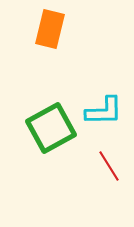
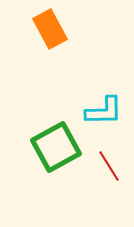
orange rectangle: rotated 42 degrees counterclockwise
green square: moved 5 px right, 19 px down
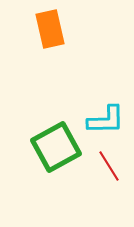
orange rectangle: rotated 15 degrees clockwise
cyan L-shape: moved 2 px right, 9 px down
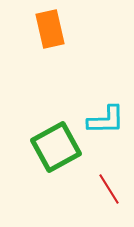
red line: moved 23 px down
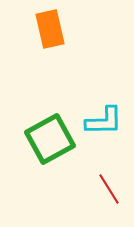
cyan L-shape: moved 2 px left, 1 px down
green square: moved 6 px left, 8 px up
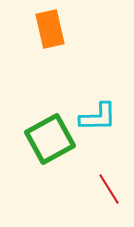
cyan L-shape: moved 6 px left, 4 px up
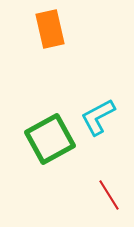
cyan L-shape: rotated 153 degrees clockwise
red line: moved 6 px down
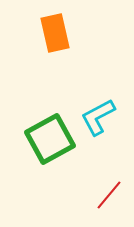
orange rectangle: moved 5 px right, 4 px down
red line: rotated 72 degrees clockwise
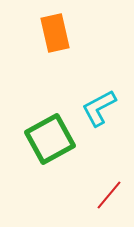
cyan L-shape: moved 1 px right, 9 px up
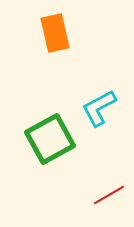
red line: rotated 20 degrees clockwise
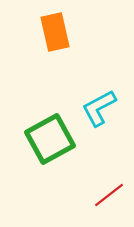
orange rectangle: moved 1 px up
red line: rotated 8 degrees counterclockwise
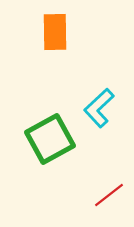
orange rectangle: rotated 12 degrees clockwise
cyan L-shape: rotated 15 degrees counterclockwise
